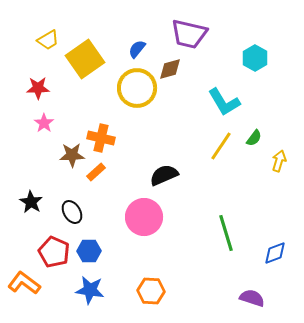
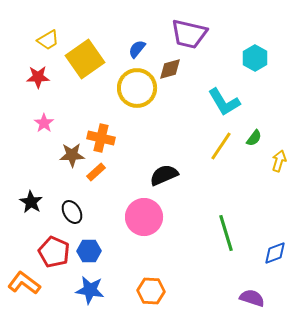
red star: moved 11 px up
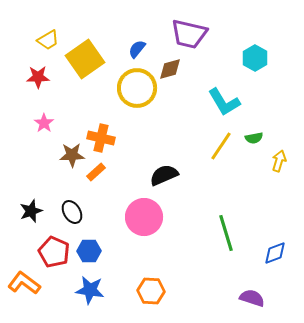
green semicircle: rotated 42 degrees clockwise
black star: moved 9 px down; rotated 20 degrees clockwise
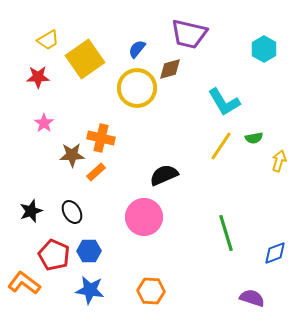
cyan hexagon: moved 9 px right, 9 px up
red pentagon: moved 3 px down
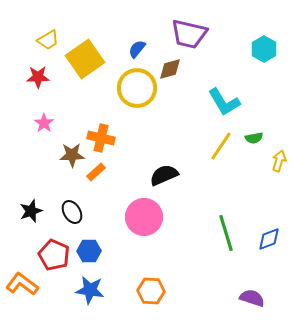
blue diamond: moved 6 px left, 14 px up
orange L-shape: moved 2 px left, 1 px down
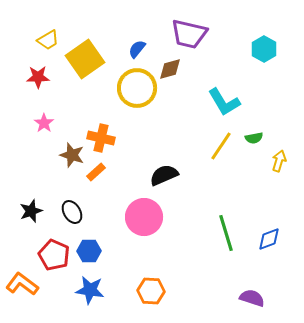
brown star: rotated 20 degrees clockwise
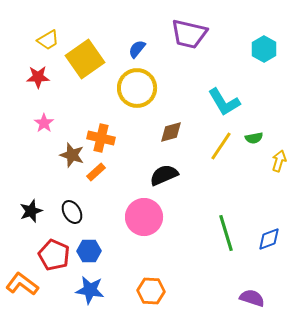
brown diamond: moved 1 px right, 63 px down
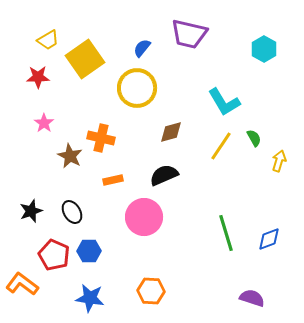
blue semicircle: moved 5 px right, 1 px up
green semicircle: rotated 108 degrees counterclockwise
brown star: moved 2 px left, 1 px down; rotated 10 degrees clockwise
orange rectangle: moved 17 px right, 8 px down; rotated 30 degrees clockwise
blue star: moved 8 px down
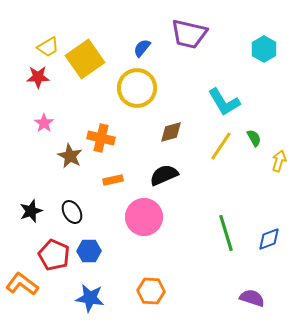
yellow trapezoid: moved 7 px down
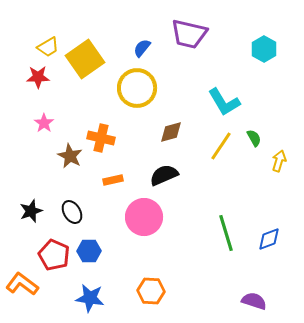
purple semicircle: moved 2 px right, 3 px down
